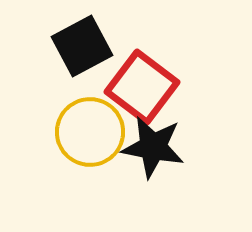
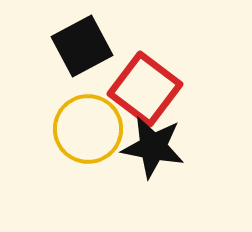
red square: moved 3 px right, 2 px down
yellow circle: moved 2 px left, 3 px up
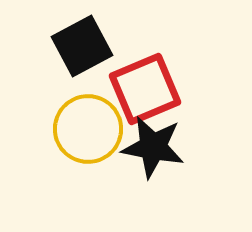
red square: rotated 30 degrees clockwise
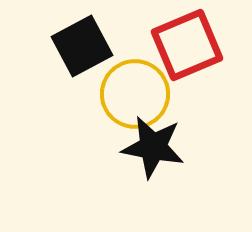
red square: moved 42 px right, 44 px up
yellow circle: moved 47 px right, 35 px up
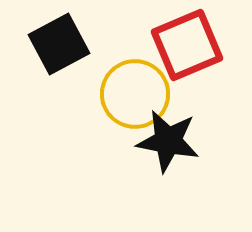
black square: moved 23 px left, 2 px up
black star: moved 15 px right, 6 px up
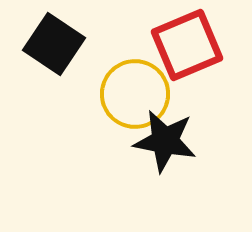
black square: moved 5 px left; rotated 28 degrees counterclockwise
black star: moved 3 px left
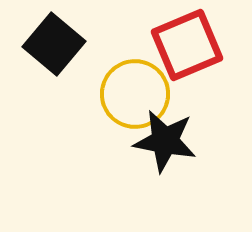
black square: rotated 6 degrees clockwise
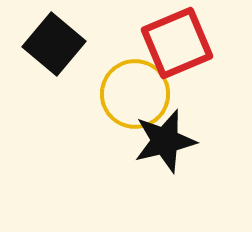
red square: moved 10 px left, 2 px up
black star: rotated 24 degrees counterclockwise
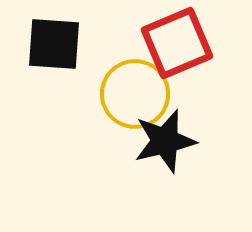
black square: rotated 36 degrees counterclockwise
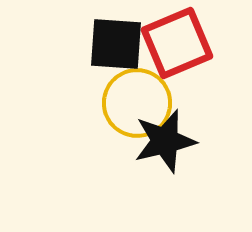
black square: moved 62 px right
yellow circle: moved 2 px right, 9 px down
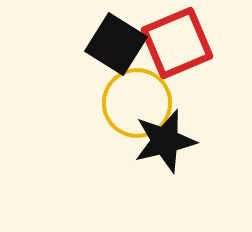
black square: rotated 28 degrees clockwise
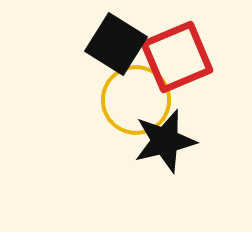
red square: moved 14 px down
yellow circle: moved 1 px left, 3 px up
